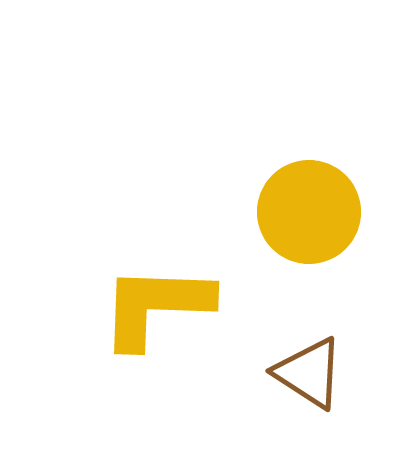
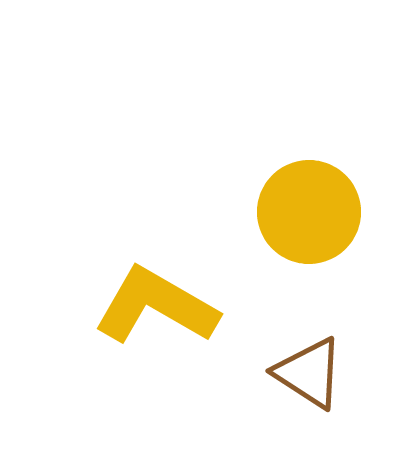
yellow L-shape: rotated 28 degrees clockwise
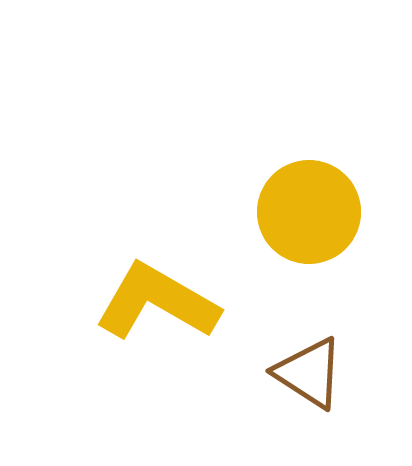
yellow L-shape: moved 1 px right, 4 px up
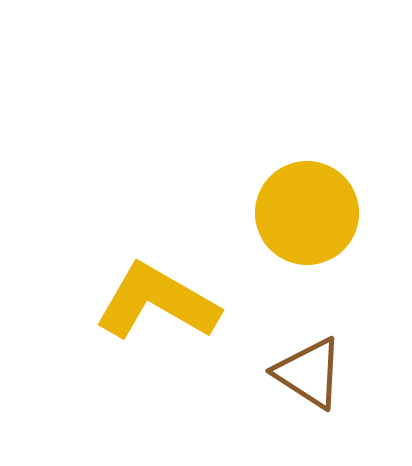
yellow circle: moved 2 px left, 1 px down
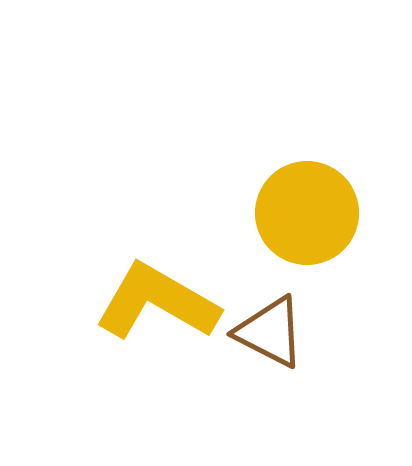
brown triangle: moved 39 px left, 41 px up; rotated 6 degrees counterclockwise
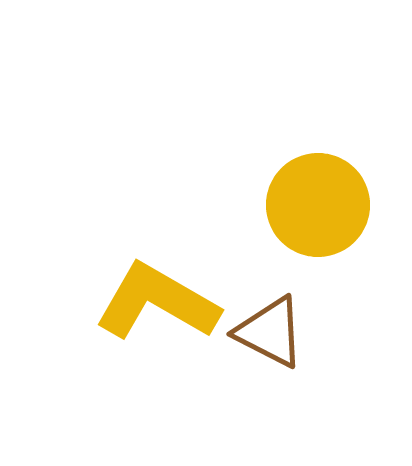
yellow circle: moved 11 px right, 8 px up
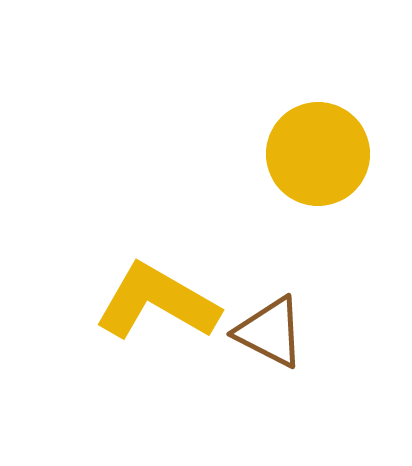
yellow circle: moved 51 px up
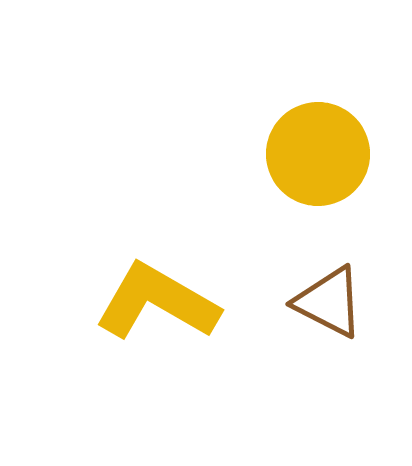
brown triangle: moved 59 px right, 30 px up
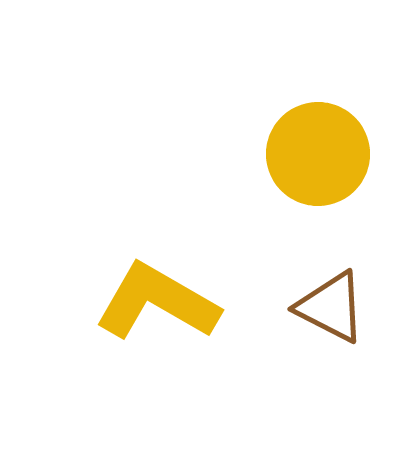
brown triangle: moved 2 px right, 5 px down
